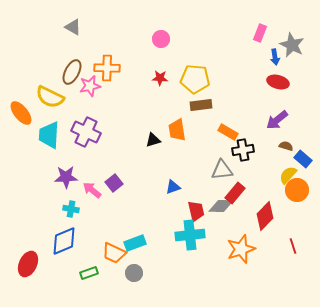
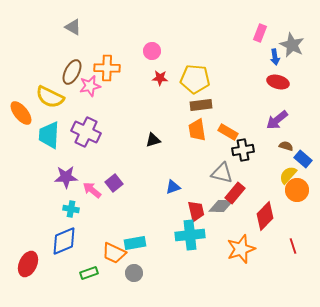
pink circle at (161, 39): moved 9 px left, 12 px down
orange trapezoid at (177, 130): moved 20 px right
gray triangle at (222, 170): moved 3 px down; rotated 20 degrees clockwise
cyan rectangle at (135, 243): rotated 10 degrees clockwise
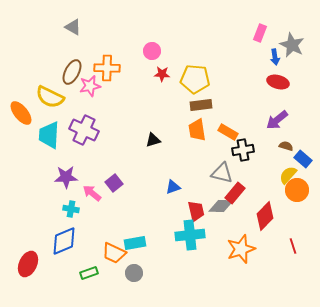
red star at (160, 78): moved 2 px right, 4 px up
purple cross at (86, 132): moved 2 px left, 2 px up
pink arrow at (92, 190): moved 3 px down
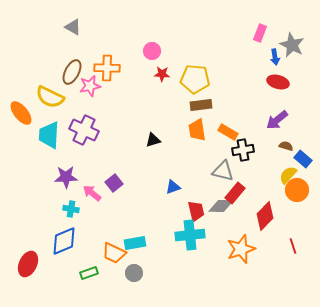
gray triangle at (222, 173): moved 1 px right, 2 px up
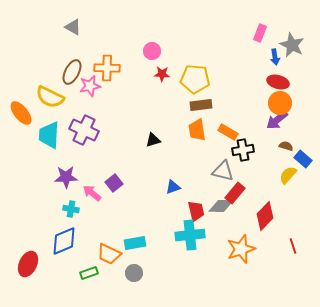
orange circle at (297, 190): moved 17 px left, 87 px up
orange trapezoid at (114, 253): moved 5 px left, 1 px down
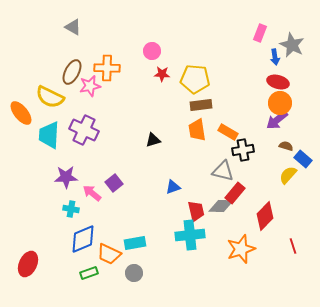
blue diamond at (64, 241): moved 19 px right, 2 px up
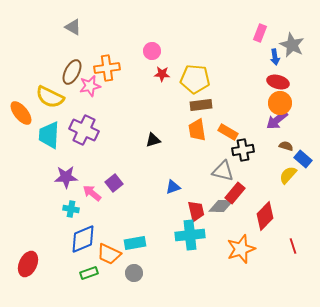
orange cross at (107, 68): rotated 10 degrees counterclockwise
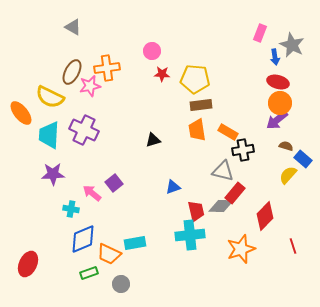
purple star at (66, 177): moved 13 px left, 3 px up
gray circle at (134, 273): moved 13 px left, 11 px down
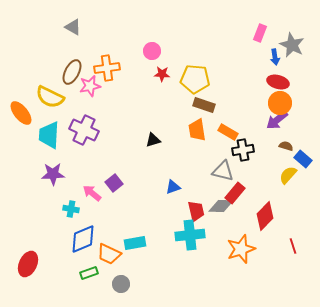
brown rectangle at (201, 105): moved 3 px right; rotated 25 degrees clockwise
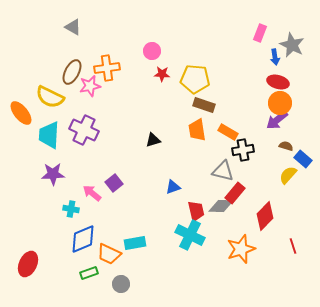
cyan cross at (190, 235): rotated 32 degrees clockwise
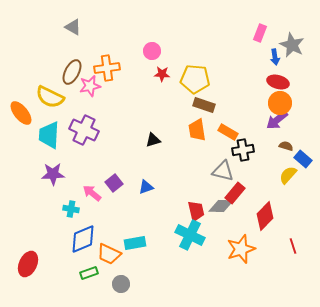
blue triangle at (173, 187): moved 27 px left
